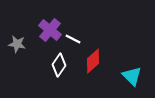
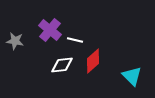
white line: moved 2 px right, 1 px down; rotated 14 degrees counterclockwise
gray star: moved 2 px left, 3 px up
white diamond: moved 3 px right; rotated 50 degrees clockwise
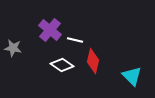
gray star: moved 2 px left, 7 px down
red diamond: rotated 35 degrees counterclockwise
white diamond: rotated 40 degrees clockwise
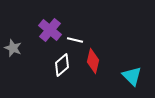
gray star: rotated 12 degrees clockwise
white diamond: rotated 75 degrees counterclockwise
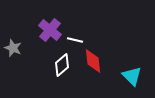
red diamond: rotated 20 degrees counterclockwise
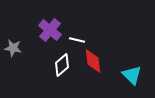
white line: moved 2 px right
gray star: rotated 12 degrees counterclockwise
cyan triangle: moved 1 px up
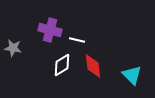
purple cross: rotated 25 degrees counterclockwise
red diamond: moved 5 px down
white diamond: rotated 10 degrees clockwise
